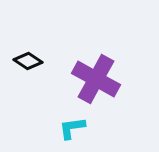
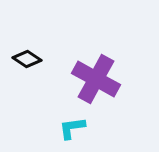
black diamond: moved 1 px left, 2 px up
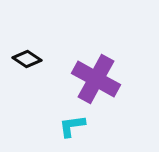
cyan L-shape: moved 2 px up
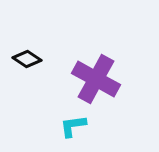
cyan L-shape: moved 1 px right
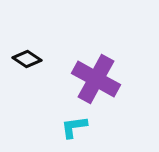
cyan L-shape: moved 1 px right, 1 px down
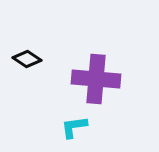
purple cross: rotated 24 degrees counterclockwise
